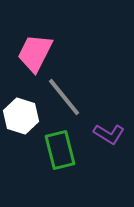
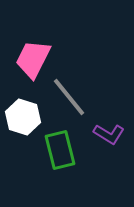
pink trapezoid: moved 2 px left, 6 px down
gray line: moved 5 px right
white hexagon: moved 2 px right, 1 px down
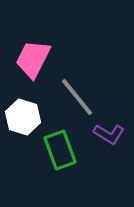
gray line: moved 8 px right
green rectangle: rotated 6 degrees counterclockwise
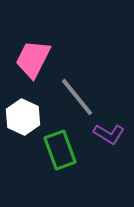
white hexagon: rotated 8 degrees clockwise
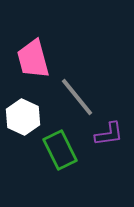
pink trapezoid: rotated 42 degrees counterclockwise
purple L-shape: rotated 40 degrees counterclockwise
green rectangle: rotated 6 degrees counterclockwise
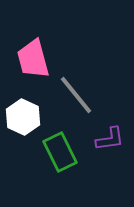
gray line: moved 1 px left, 2 px up
purple L-shape: moved 1 px right, 5 px down
green rectangle: moved 2 px down
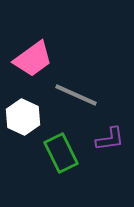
pink trapezoid: rotated 111 degrees counterclockwise
gray line: rotated 27 degrees counterclockwise
green rectangle: moved 1 px right, 1 px down
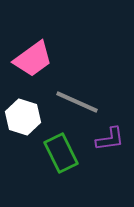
gray line: moved 1 px right, 7 px down
white hexagon: rotated 8 degrees counterclockwise
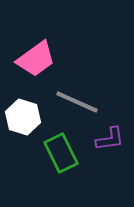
pink trapezoid: moved 3 px right
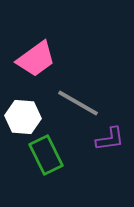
gray line: moved 1 px right, 1 px down; rotated 6 degrees clockwise
white hexagon: rotated 12 degrees counterclockwise
green rectangle: moved 15 px left, 2 px down
